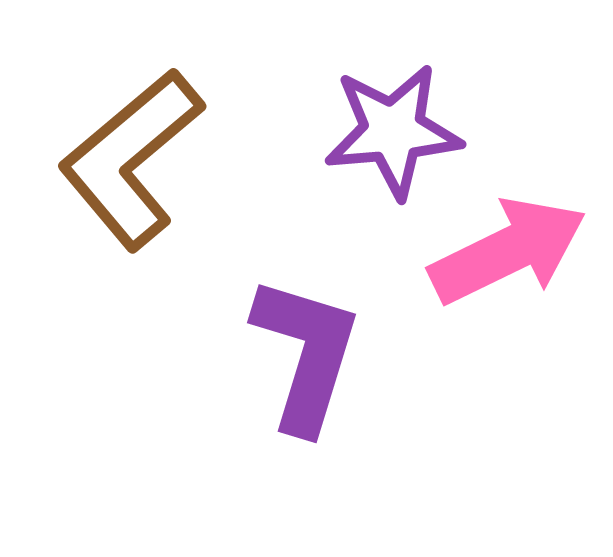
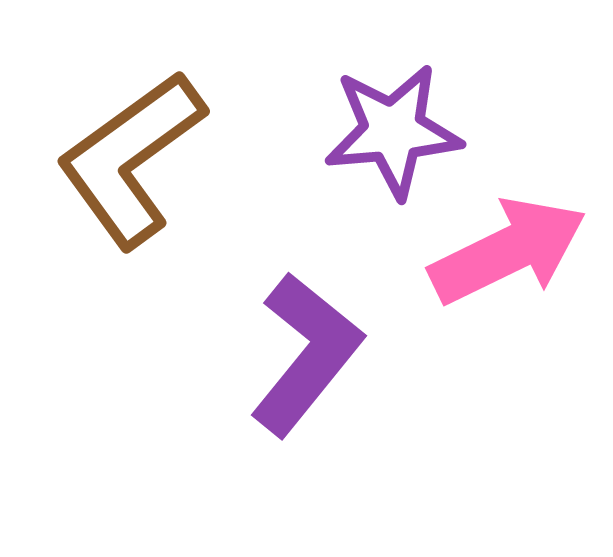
brown L-shape: rotated 4 degrees clockwise
purple L-shape: rotated 22 degrees clockwise
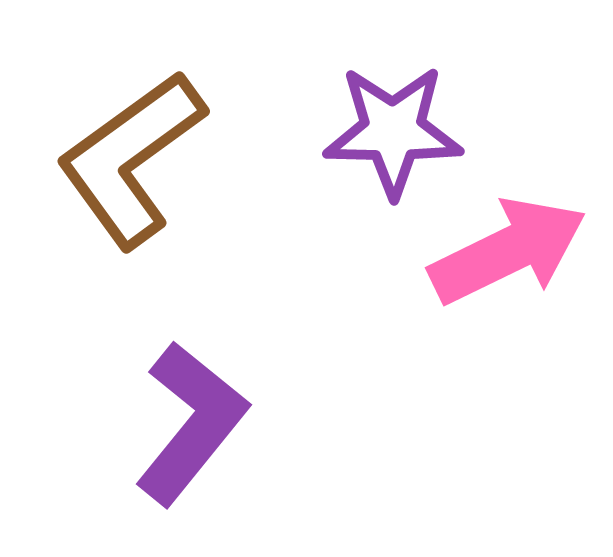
purple star: rotated 6 degrees clockwise
purple L-shape: moved 115 px left, 69 px down
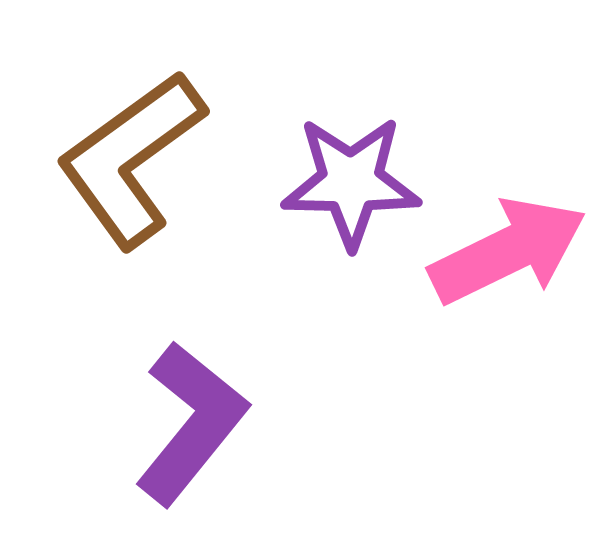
purple star: moved 42 px left, 51 px down
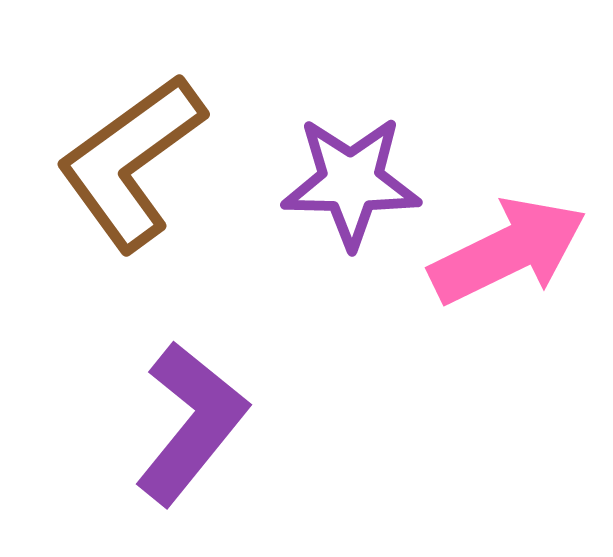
brown L-shape: moved 3 px down
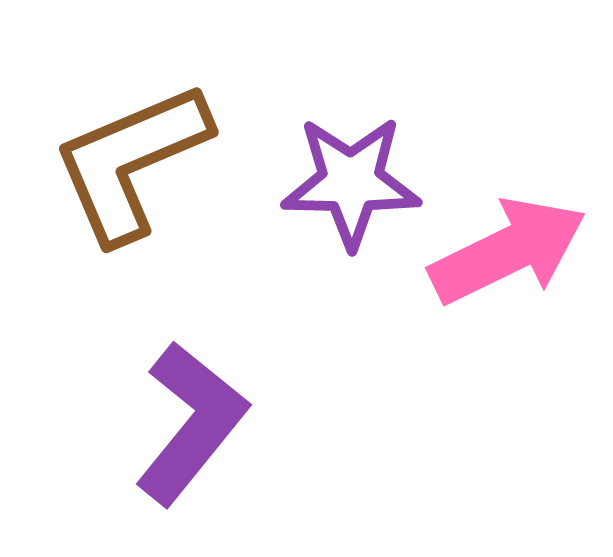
brown L-shape: rotated 13 degrees clockwise
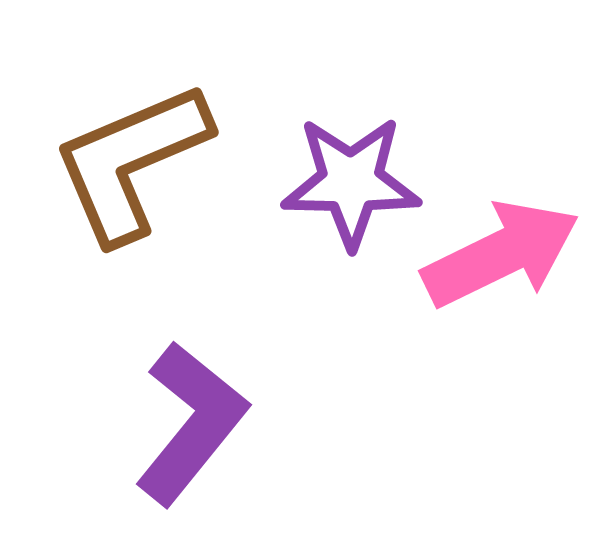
pink arrow: moved 7 px left, 3 px down
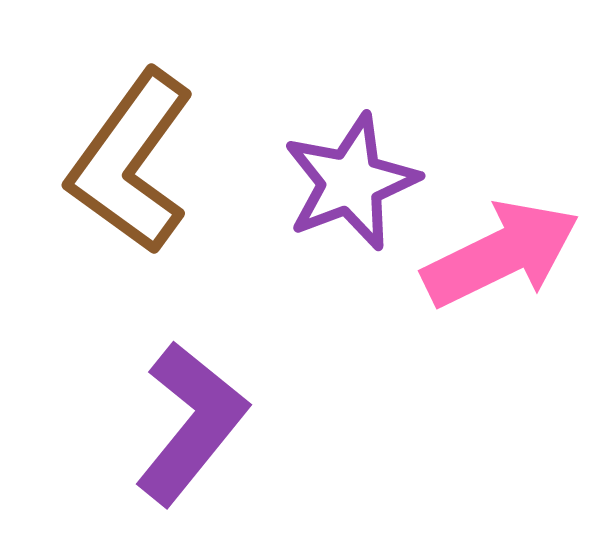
brown L-shape: rotated 31 degrees counterclockwise
purple star: rotated 22 degrees counterclockwise
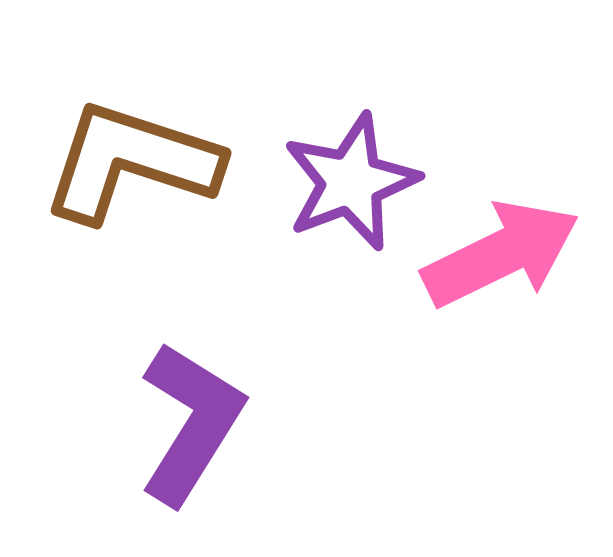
brown L-shape: rotated 72 degrees clockwise
purple L-shape: rotated 7 degrees counterclockwise
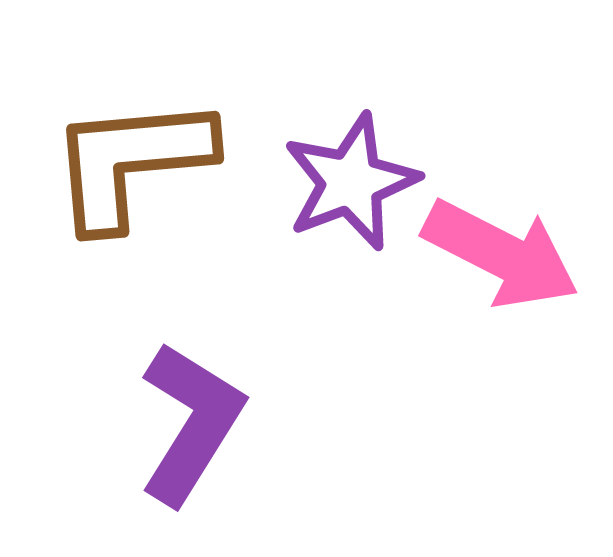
brown L-shape: rotated 23 degrees counterclockwise
pink arrow: rotated 53 degrees clockwise
